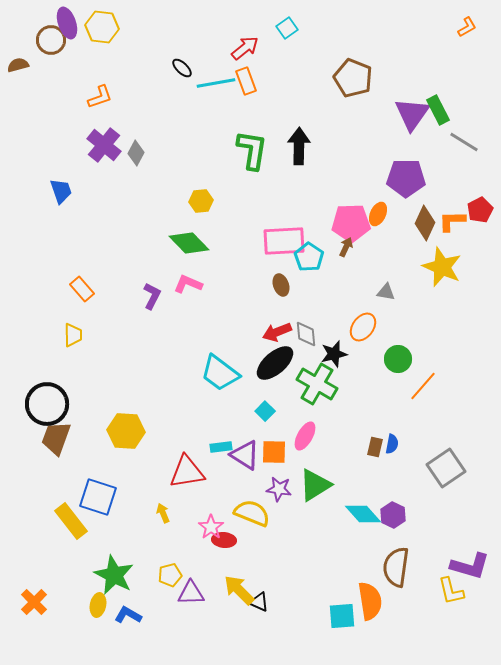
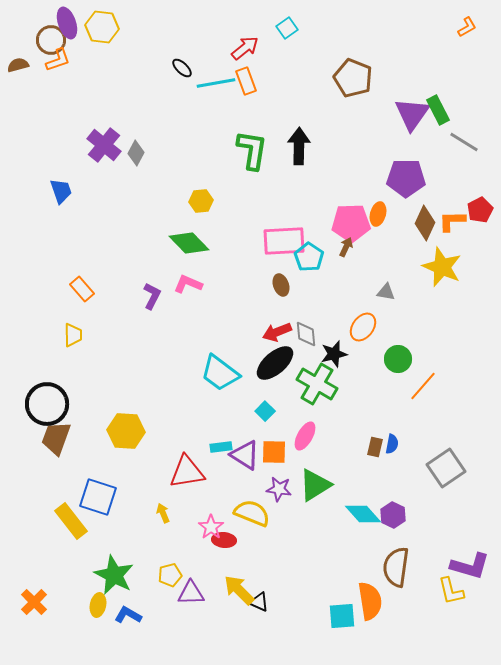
orange L-shape at (100, 97): moved 42 px left, 37 px up
orange ellipse at (378, 214): rotated 10 degrees counterclockwise
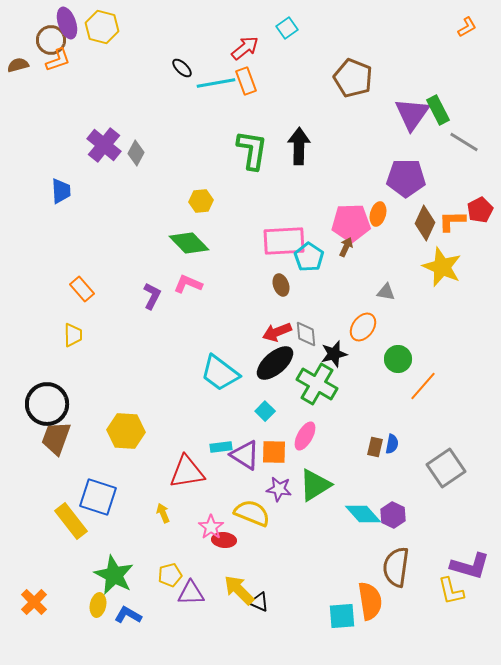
yellow hexagon at (102, 27): rotated 8 degrees clockwise
blue trapezoid at (61, 191): rotated 16 degrees clockwise
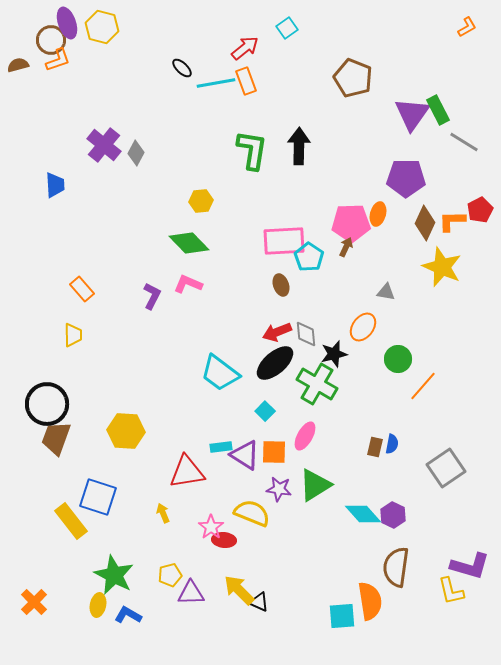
blue trapezoid at (61, 191): moved 6 px left, 6 px up
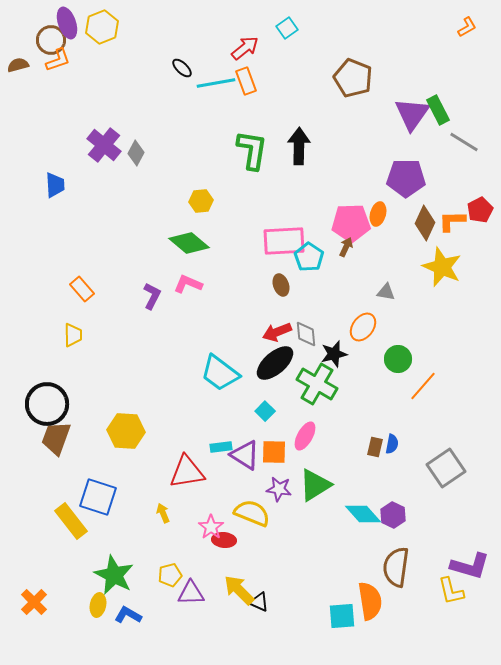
yellow hexagon at (102, 27): rotated 24 degrees clockwise
green diamond at (189, 243): rotated 6 degrees counterclockwise
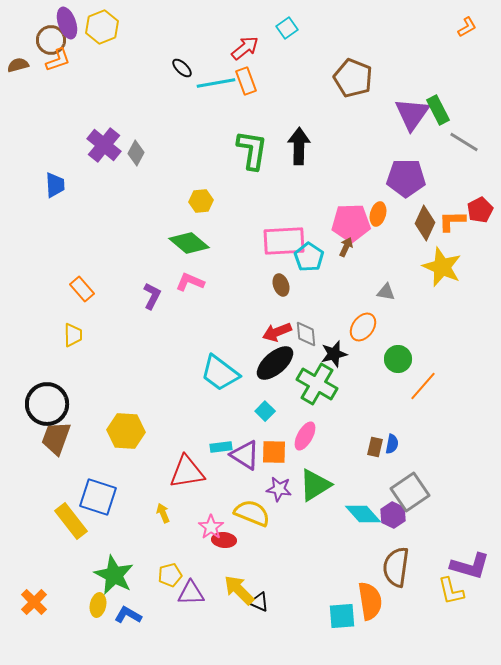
pink L-shape at (188, 284): moved 2 px right, 2 px up
gray square at (446, 468): moved 36 px left, 24 px down
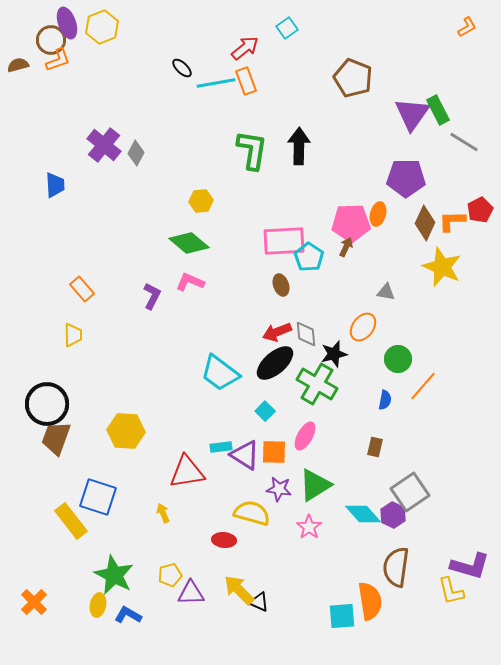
blue semicircle at (392, 444): moved 7 px left, 44 px up
yellow semicircle at (252, 513): rotated 6 degrees counterclockwise
pink star at (211, 527): moved 98 px right
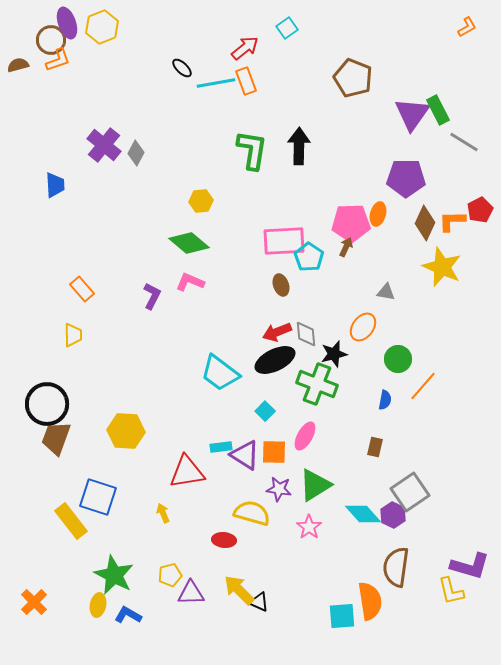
black ellipse at (275, 363): moved 3 px up; rotated 15 degrees clockwise
green cross at (317, 384): rotated 9 degrees counterclockwise
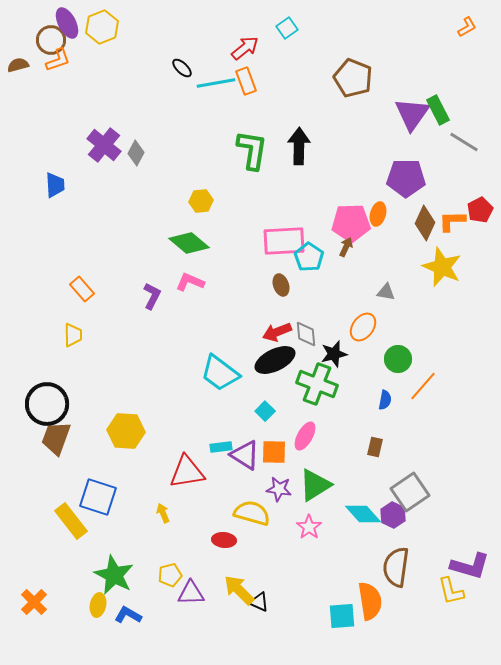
purple ellipse at (67, 23): rotated 8 degrees counterclockwise
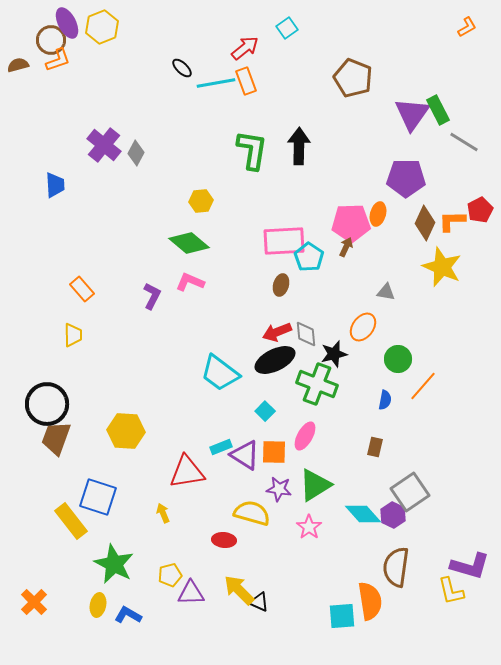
brown ellipse at (281, 285): rotated 35 degrees clockwise
cyan rectangle at (221, 447): rotated 15 degrees counterclockwise
green star at (114, 575): moved 11 px up
